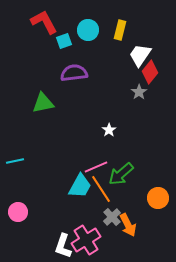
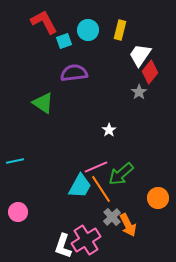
green triangle: rotated 45 degrees clockwise
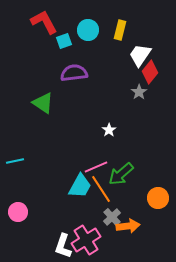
orange arrow: moved 1 px down; rotated 70 degrees counterclockwise
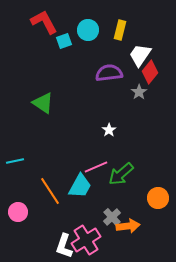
purple semicircle: moved 35 px right
orange line: moved 51 px left, 2 px down
white L-shape: moved 1 px right
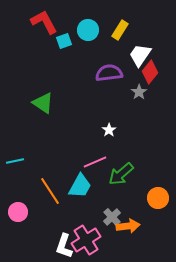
yellow rectangle: rotated 18 degrees clockwise
pink line: moved 1 px left, 5 px up
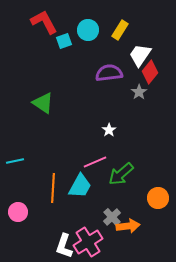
orange line: moved 3 px right, 3 px up; rotated 36 degrees clockwise
pink cross: moved 2 px right, 2 px down
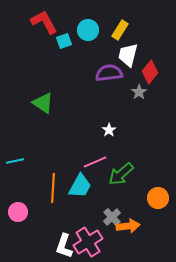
white trapezoid: moved 12 px left; rotated 20 degrees counterclockwise
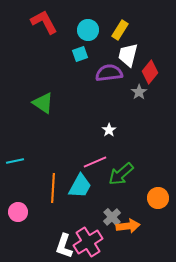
cyan square: moved 16 px right, 13 px down
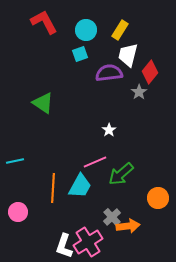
cyan circle: moved 2 px left
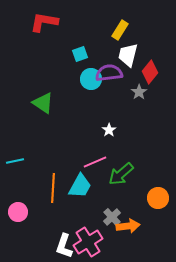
red L-shape: rotated 52 degrees counterclockwise
cyan circle: moved 5 px right, 49 px down
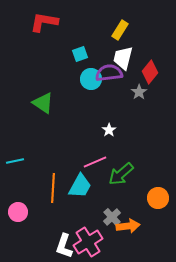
white trapezoid: moved 5 px left, 3 px down
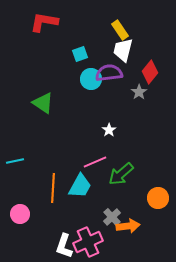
yellow rectangle: rotated 66 degrees counterclockwise
white trapezoid: moved 8 px up
pink circle: moved 2 px right, 2 px down
pink cross: rotated 8 degrees clockwise
